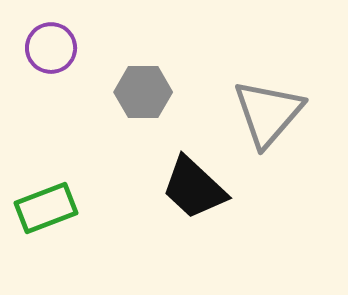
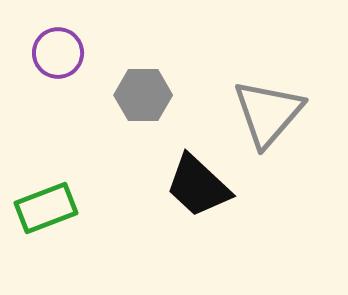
purple circle: moved 7 px right, 5 px down
gray hexagon: moved 3 px down
black trapezoid: moved 4 px right, 2 px up
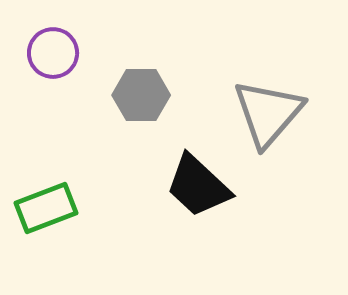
purple circle: moved 5 px left
gray hexagon: moved 2 px left
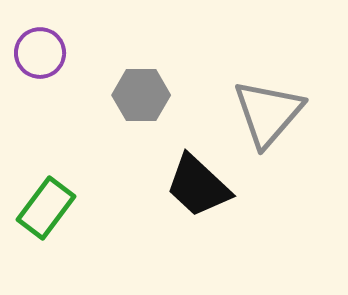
purple circle: moved 13 px left
green rectangle: rotated 32 degrees counterclockwise
